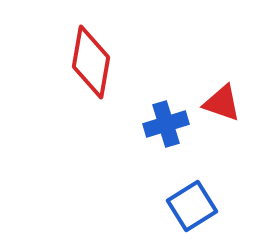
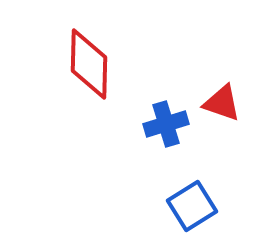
red diamond: moved 2 px left, 2 px down; rotated 8 degrees counterclockwise
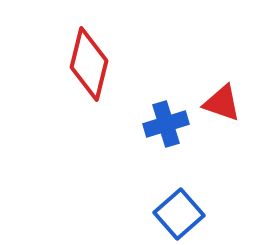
red diamond: rotated 12 degrees clockwise
blue square: moved 13 px left, 8 px down; rotated 9 degrees counterclockwise
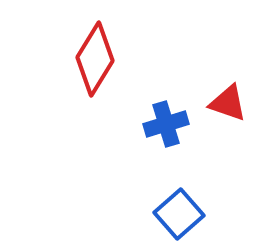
red diamond: moved 6 px right, 5 px up; rotated 18 degrees clockwise
red triangle: moved 6 px right
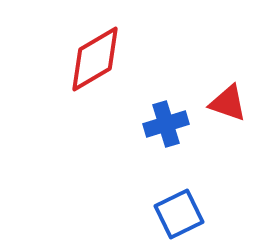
red diamond: rotated 28 degrees clockwise
blue square: rotated 15 degrees clockwise
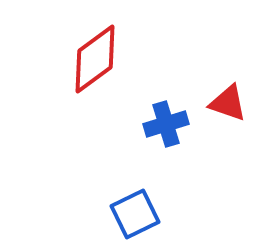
red diamond: rotated 6 degrees counterclockwise
blue square: moved 44 px left
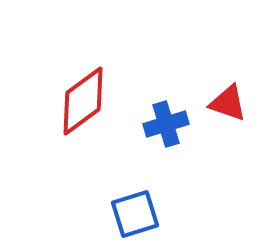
red diamond: moved 12 px left, 42 px down
blue square: rotated 9 degrees clockwise
